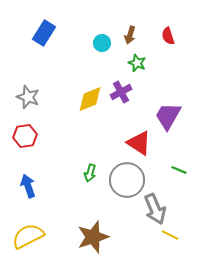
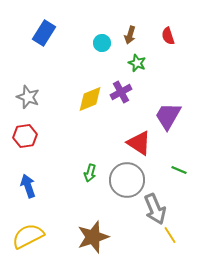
yellow line: rotated 30 degrees clockwise
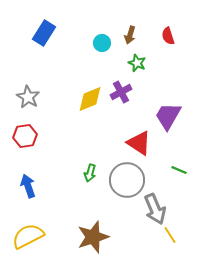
gray star: rotated 10 degrees clockwise
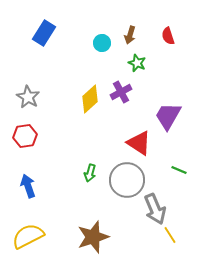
yellow diamond: rotated 20 degrees counterclockwise
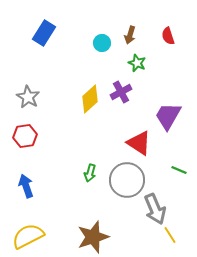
blue arrow: moved 2 px left
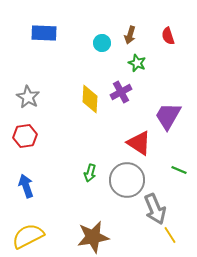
blue rectangle: rotated 60 degrees clockwise
yellow diamond: rotated 44 degrees counterclockwise
brown star: rotated 8 degrees clockwise
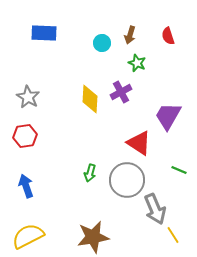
yellow line: moved 3 px right
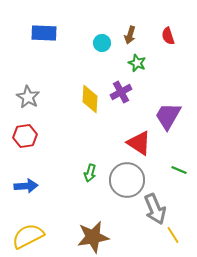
blue arrow: rotated 105 degrees clockwise
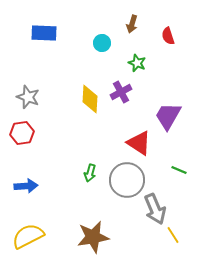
brown arrow: moved 2 px right, 11 px up
gray star: rotated 10 degrees counterclockwise
red hexagon: moved 3 px left, 3 px up
